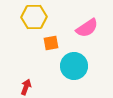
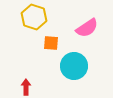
yellow hexagon: rotated 20 degrees clockwise
orange square: rotated 14 degrees clockwise
red arrow: rotated 21 degrees counterclockwise
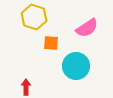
cyan circle: moved 2 px right
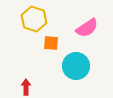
yellow hexagon: moved 2 px down
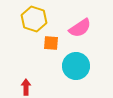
pink semicircle: moved 7 px left
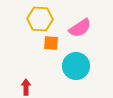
yellow hexagon: moved 6 px right; rotated 15 degrees counterclockwise
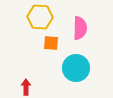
yellow hexagon: moved 2 px up
pink semicircle: rotated 55 degrees counterclockwise
cyan circle: moved 2 px down
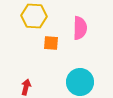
yellow hexagon: moved 6 px left, 1 px up
cyan circle: moved 4 px right, 14 px down
red arrow: rotated 14 degrees clockwise
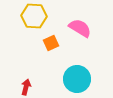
pink semicircle: rotated 60 degrees counterclockwise
orange square: rotated 28 degrees counterclockwise
cyan circle: moved 3 px left, 3 px up
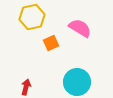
yellow hexagon: moved 2 px left, 1 px down; rotated 15 degrees counterclockwise
cyan circle: moved 3 px down
